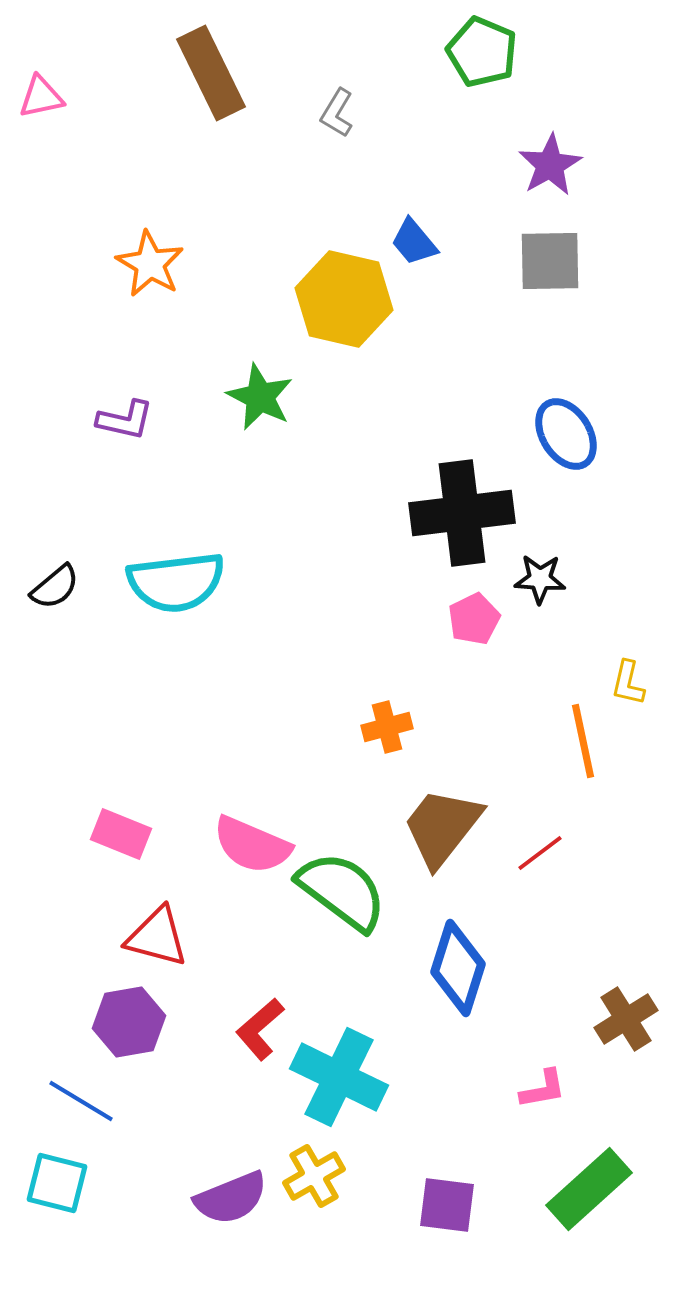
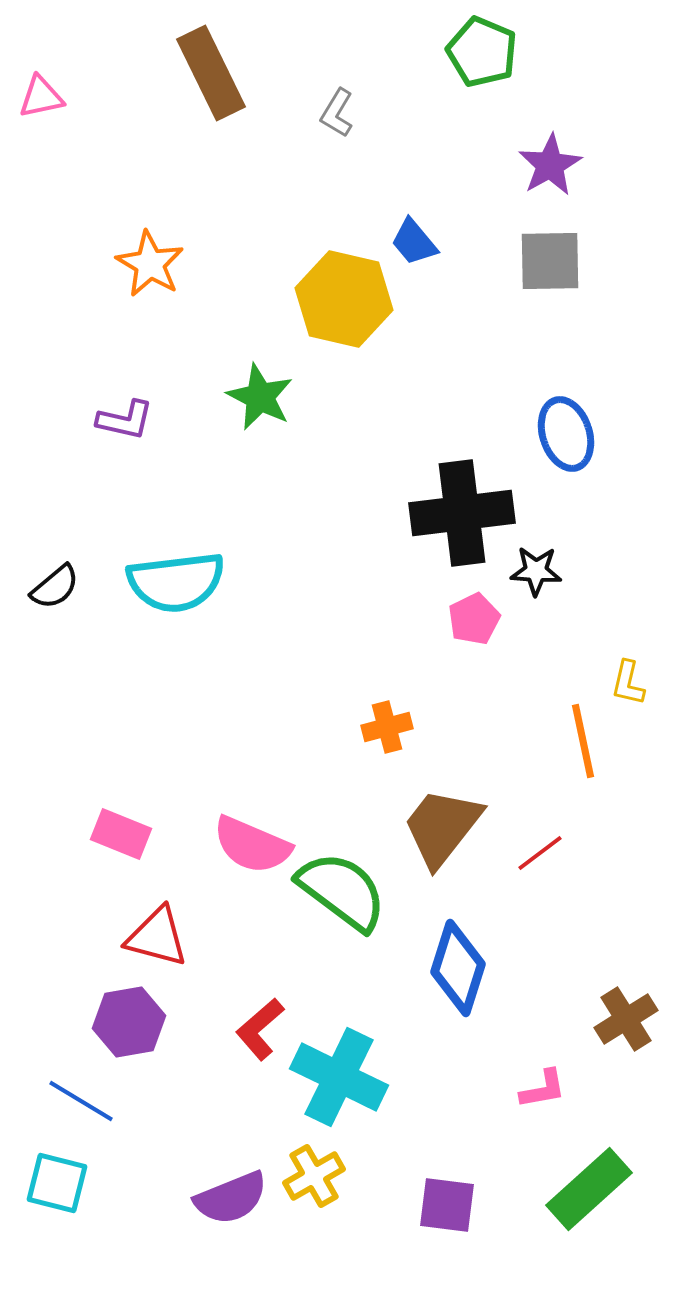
blue ellipse: rotated 14 degrees clockwise
black star: moved 4 px left, 8 px up
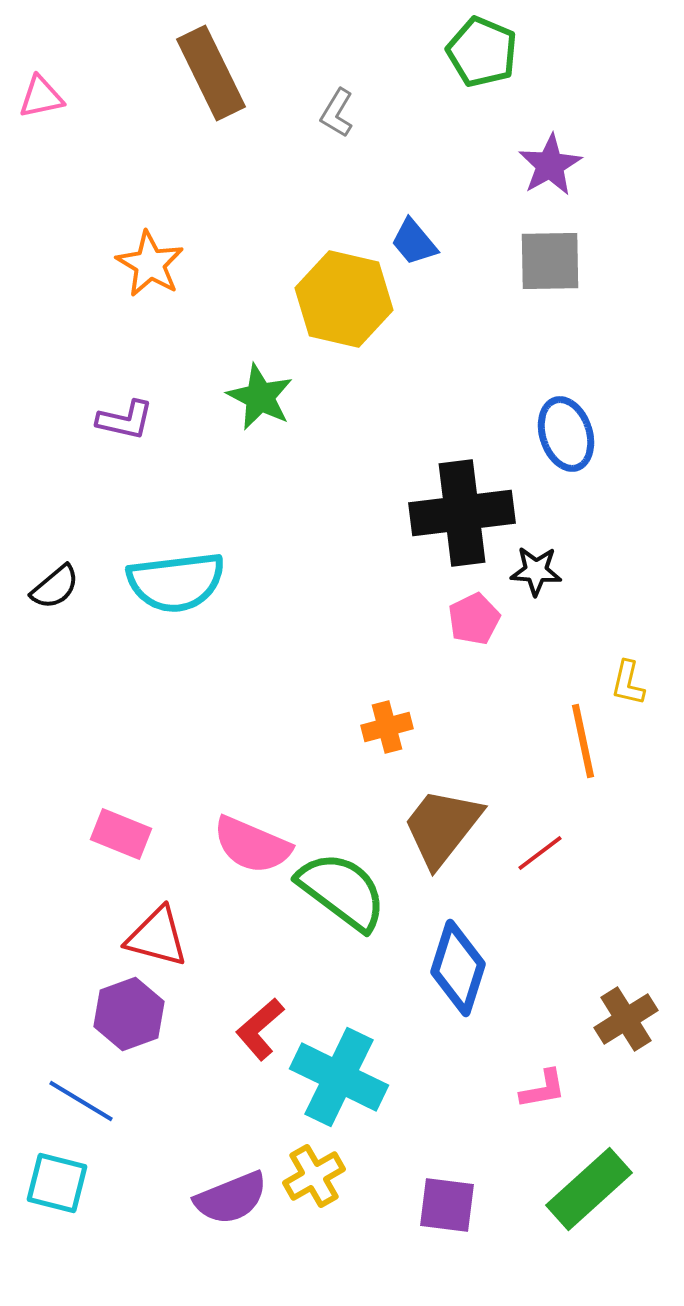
purple hexagon: moved 8 px up; rotated 10 degrees counterclockwise
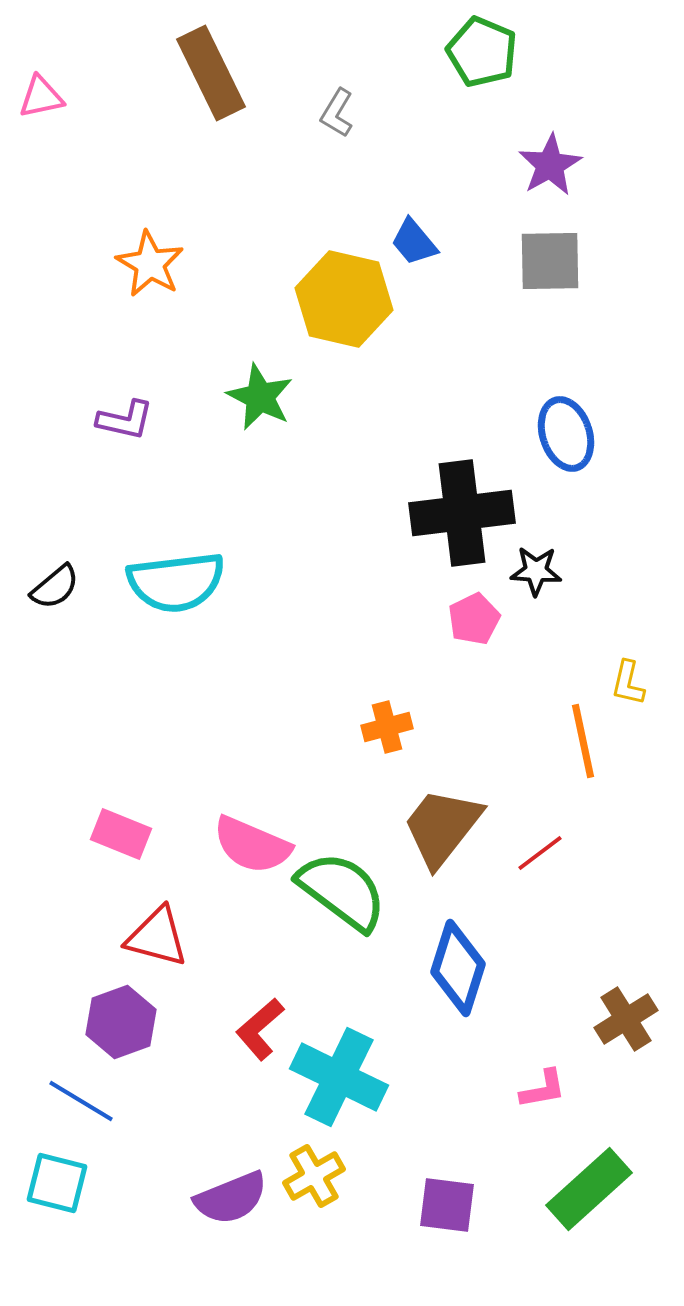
purple hexagon: moved 8 px left, 8 px down
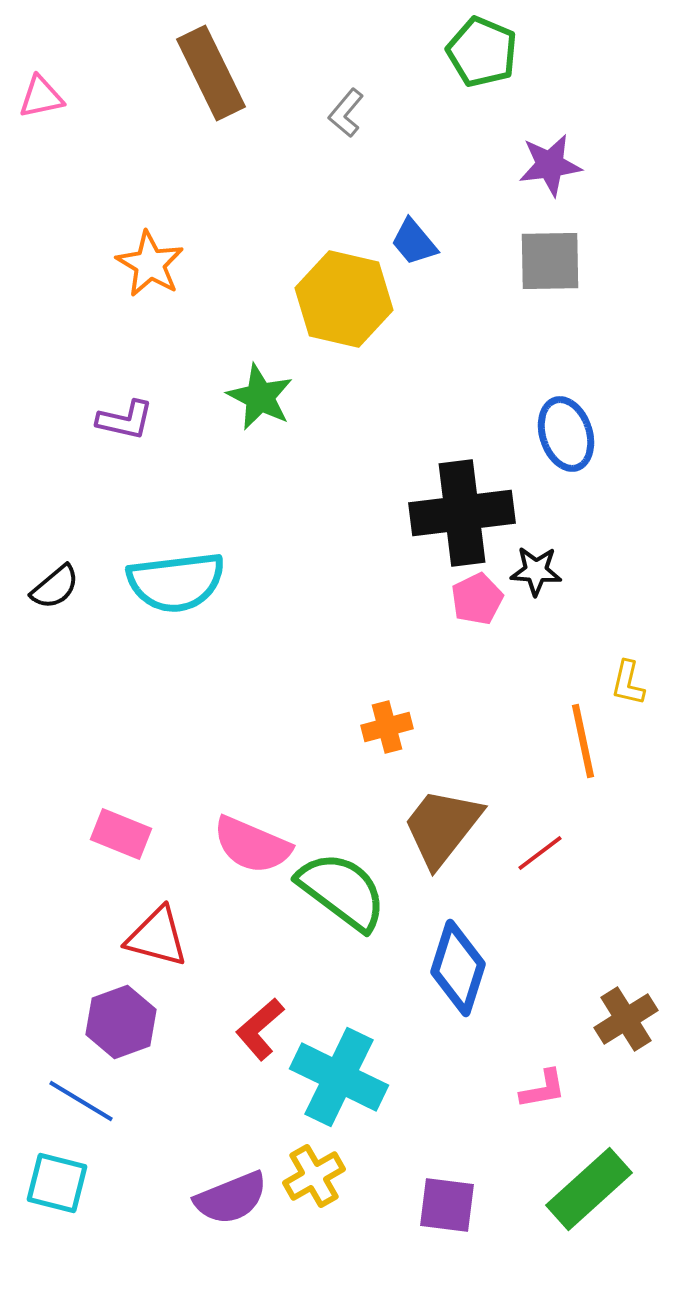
gray L-shape: moved 9 px right; rotated 9 degrees clockwise
purple star: rotated 22 degrees clockwise
pink pentagon: moved 3 px right, 20 px up
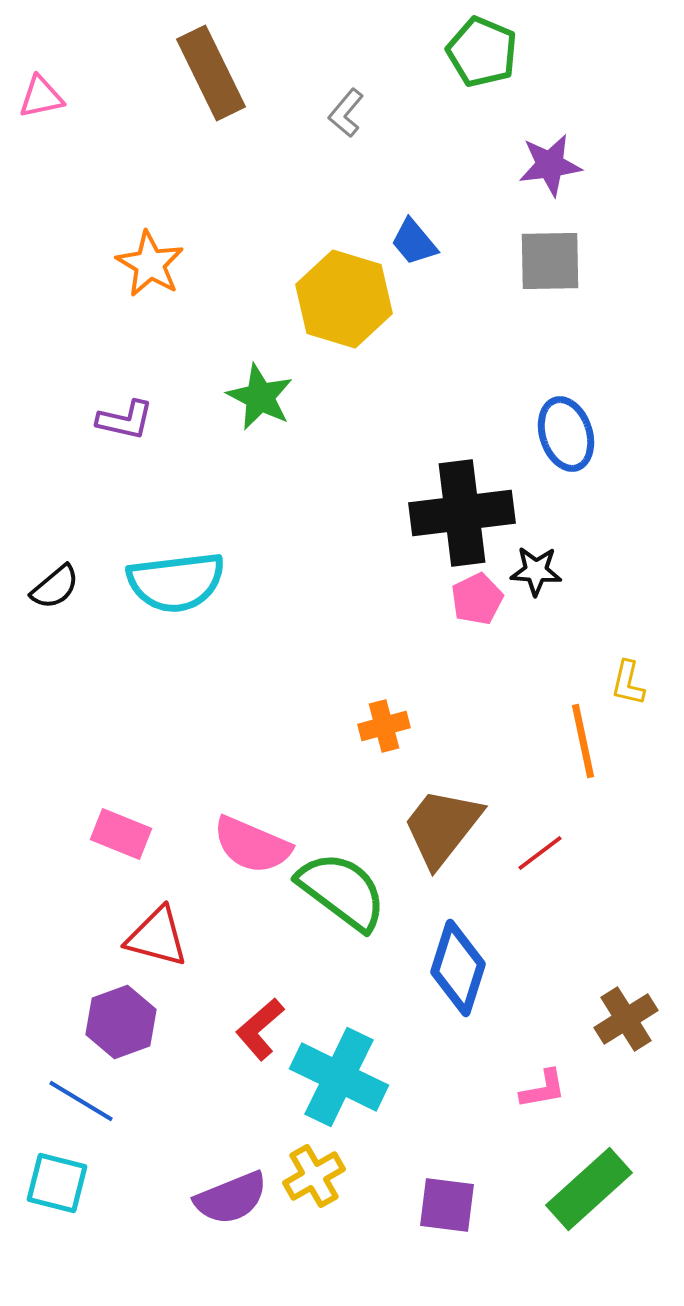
yellow hexagon: rotated 4 degrees clockwise
orange cross: moved 3 px left, 1 px up
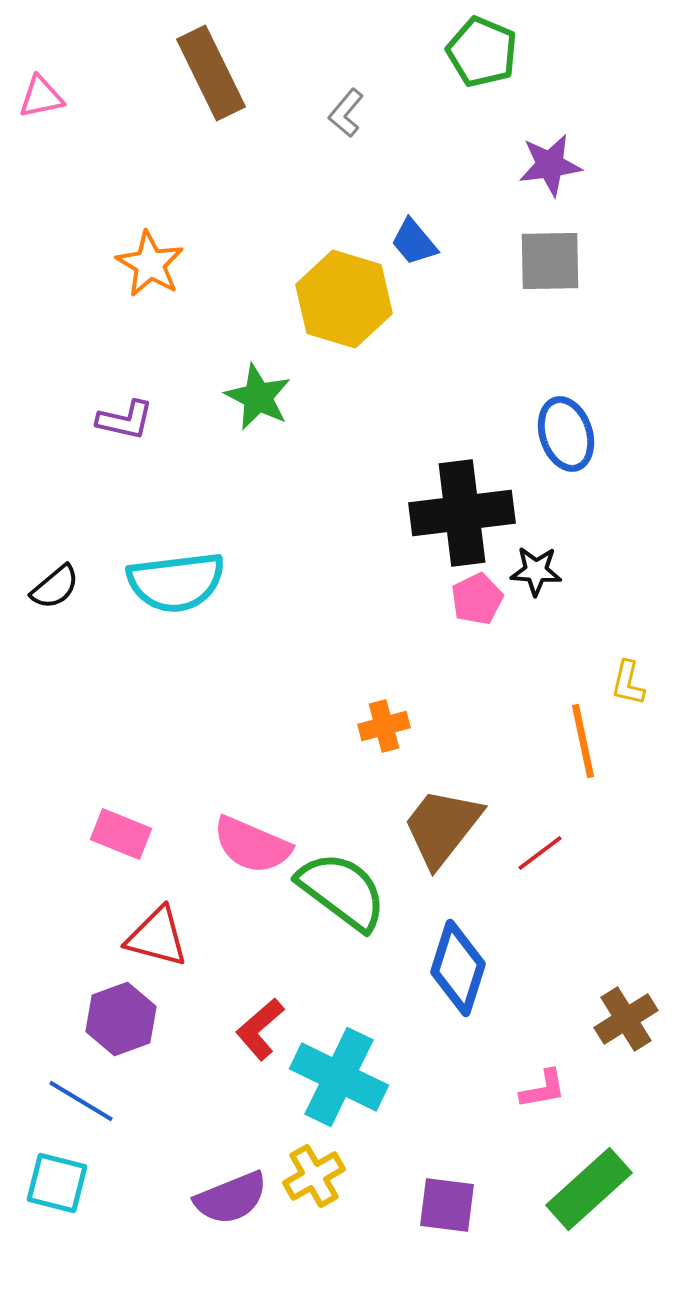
green star: moved 2 px left
purple hexagon: moved 3 px up
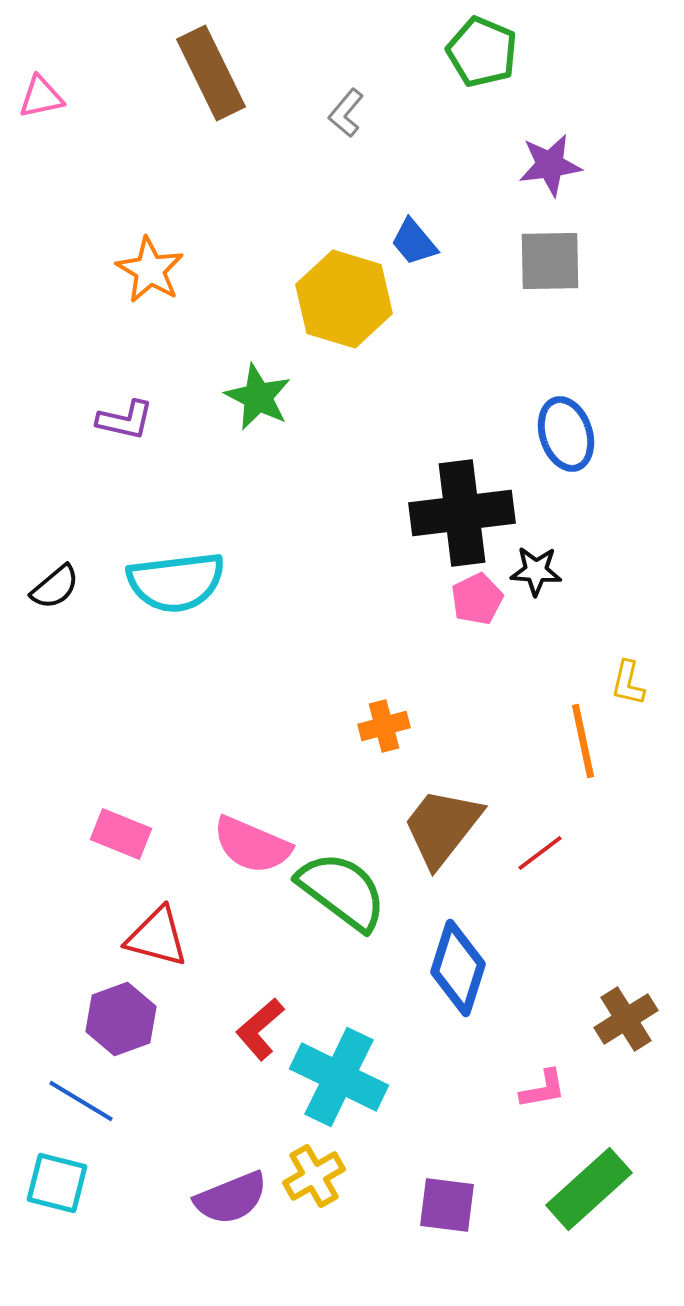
orange star: moved 6 px down
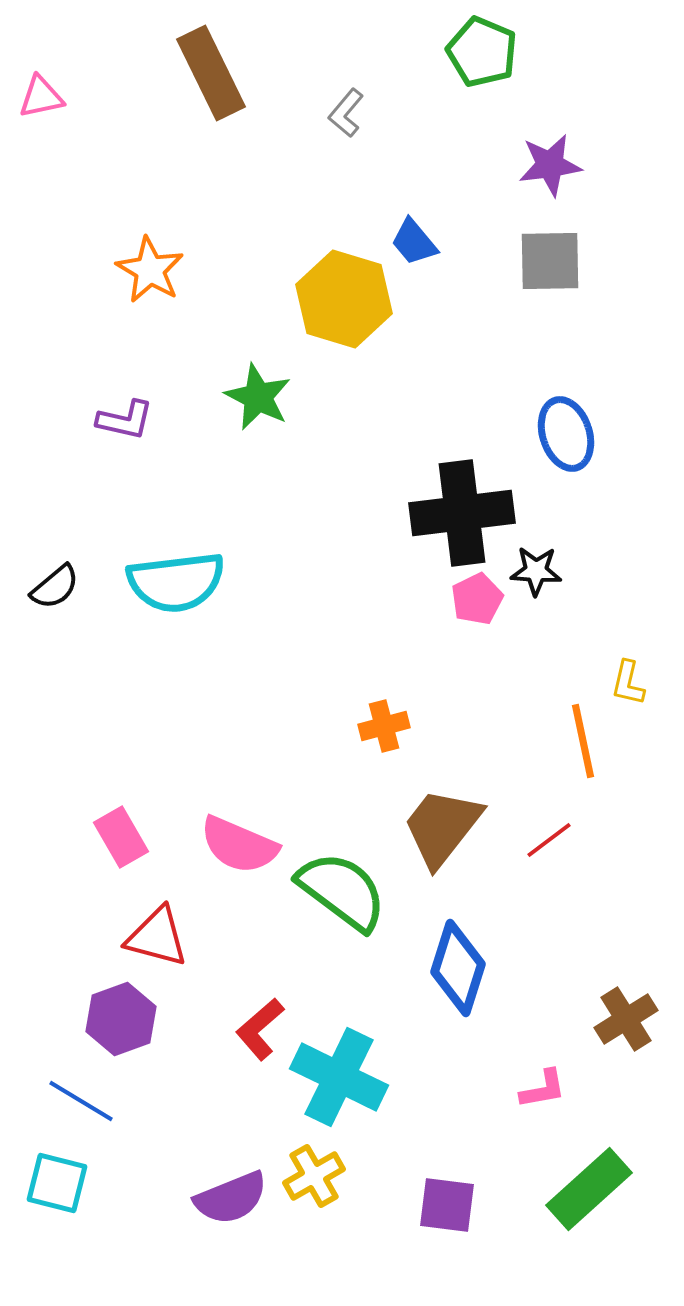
pink rectangle: moved 3 px down; rotated 38 degrees clockwise
pink semicircle: moved 13 px left
red line: moved 9 px right, 13 px up
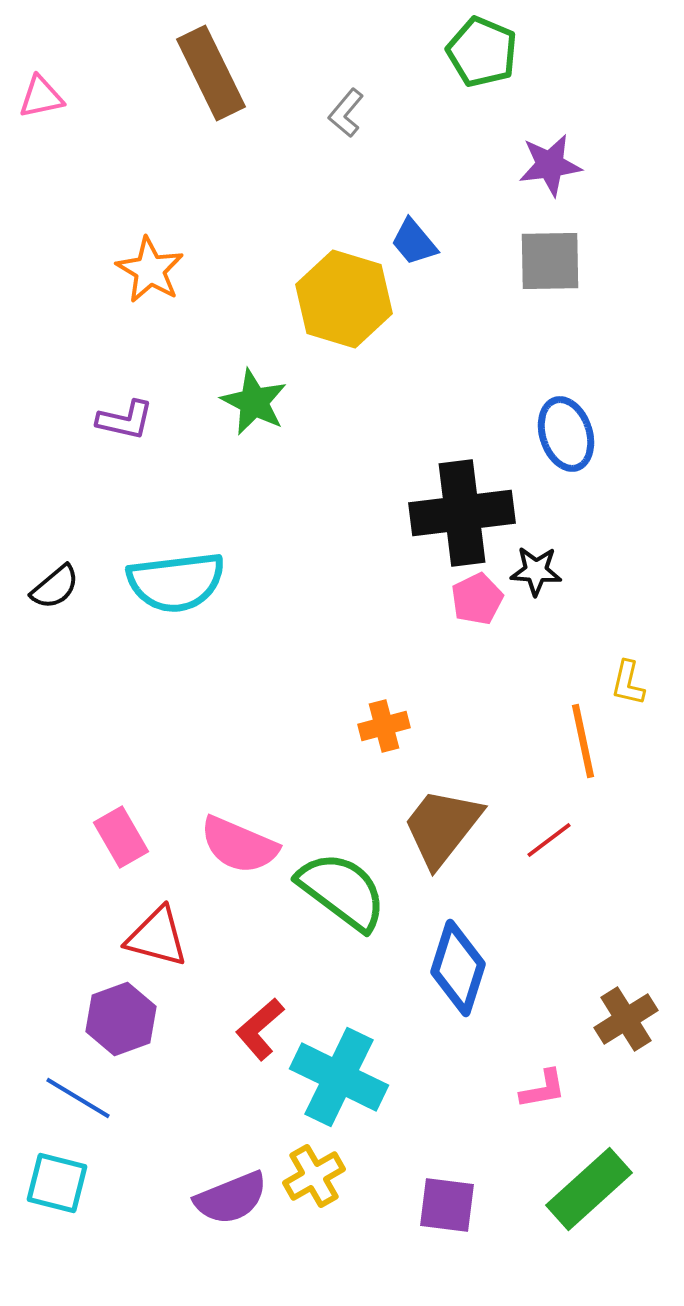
green star: moved 4 px left, 5 px down
blue line: moved 3 px left, 3 px up
